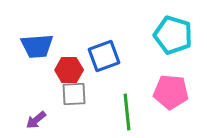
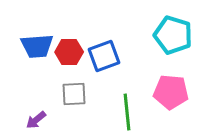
red hexagon: moved 18 px up
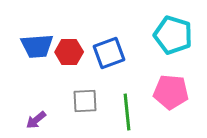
blue square: moved 5 px right, 3 px up
gray square: moved 11 px right, 7 px down
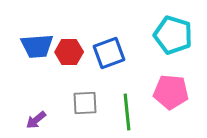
gray square: moved 2 px down
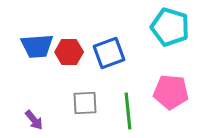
cyan pentagon: moved 3 px left, 8 px up
green line: moved 1 px right, 1 px up
purple arrow: moved 2 px left; rotated 90 degrees counterclockwise
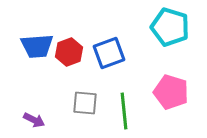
red hexagon: rotated 20 degrees counterclockwise
pink pentagon: rotated 12 degrees clockwise
gray square: rotated 8 degrees clockwise
green line: moved 4 px left
purple arrow: rotated 25 degrees counterclockwise
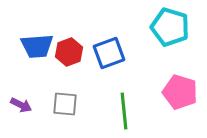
pink pentagon: moved 9 px right
gray square: moved 20 px left, 1 px down
purple arrow: moved 13 px left, 15 px up
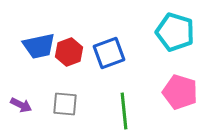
cyan pentagon: moved 5 px right, 5 px down
blue trapezoid: moved 2 px right; rotated 8 degrees counterclockwise
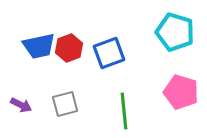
red hexagon: moved 4 px up
pink pentagon: moved 1 px right
gray square: rotated 20 degrees counterclockwise
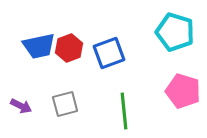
pink pentagon: moved 2 px right, 1 px up
purple arrow: moved 1 px down
